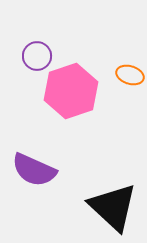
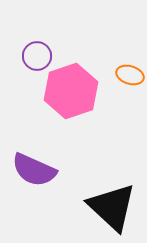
black triangle: moved 1 px left
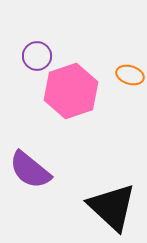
purple semicircle: moved 4 px left; rotated 15 degrees clockwise
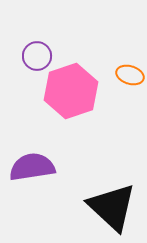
purple semicircle: moved 2 px right, 3 px up; rotated 132 degrees clockwise
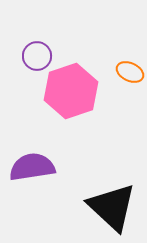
orange ellipse: moved 3 px up; rotated 8 degrees clockwise
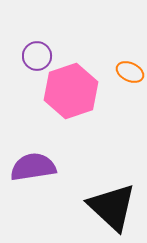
purple semicircle: moved 1 px right
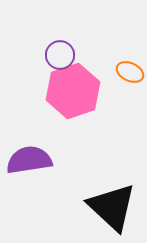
purple circle: moved 23 px right, 1 px up
pink hexagon: moved 2 px right
purple semicircle: moved 4 px left, 7 px up
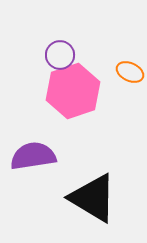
purple semicircle: moved 4 px right, 4 px up
black triangle: moved 19 px left, 9 px up; rotated 12 degrees counterclockwise
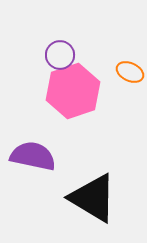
purple semicircle: rotated 21 degrees clockwise
